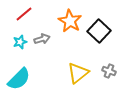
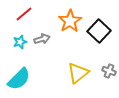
orange star: rotated 10 degrees clockwise
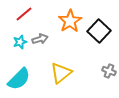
gray arrow: moved 2 px left
yellow triangle: moved 17 px left
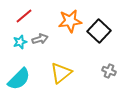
red line: moved 2 px down
orange star: rotated 25 degrees clockwise
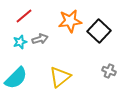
yellow triangle: moved 1 px left, 4 px down
cyan semicircle: moved 3 px left, 1 px up
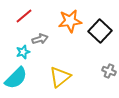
black square: moved 1 px right
cyan star: moved 3 px right, 10 px down
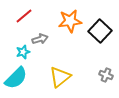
gray cross: moved 3 px left, 4 px down
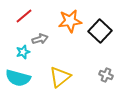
cyan semicircle: moved 2 px right; rotated 60 degrees clockwise
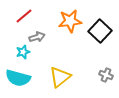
gray arrow: moved 3 px left, 2 px up
